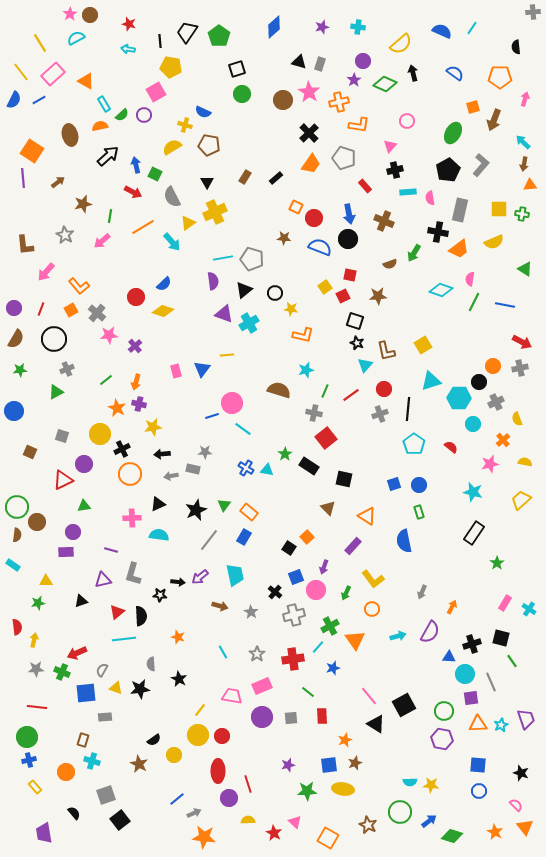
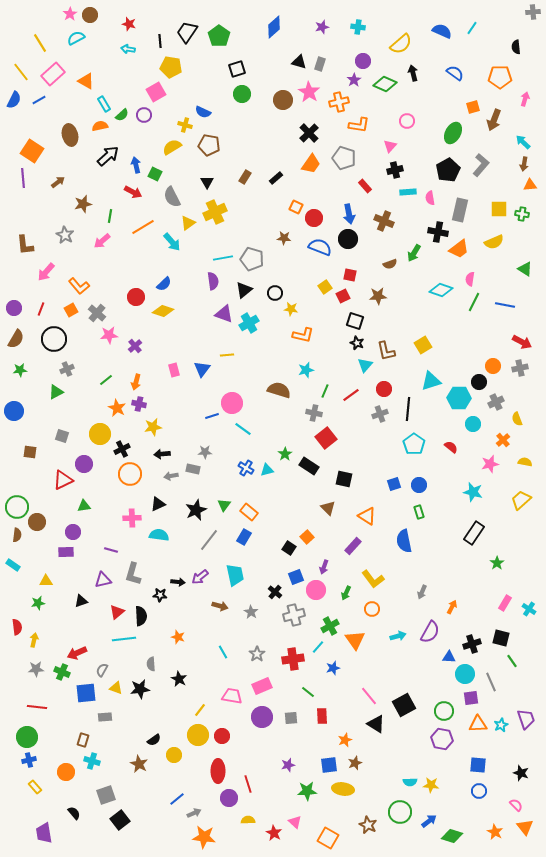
pink rectangle at (176, 371): moved 2 px left, 1 px up
brown square at (30, 452): rotated 16 degrees counterclockwise
cyan triangle at (267, 470): rotated 24 degrees counterclockwise
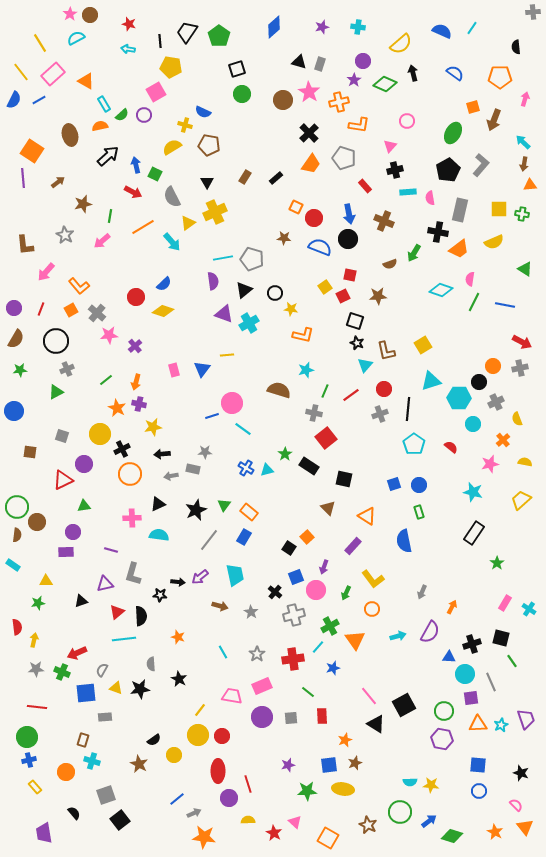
black circle at (54, 339): moved 2 px right, 2 px down
purple triangle at (103, 580): moved 2 px right, 4 px down
